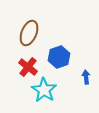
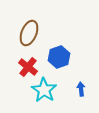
blue arrow: moved 5 px left, 12 px down
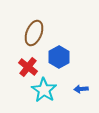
brown ellipse: moved 5 px right
blue hexagon: rotated 10 degrees counterclockwise
blue arrow: rotated 88 degrees counterclockwise
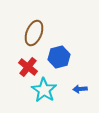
blue hexagon: rotated 15 degrees clockwise
blue arrow: moved 1 px left
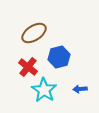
brown ellipse: rotated 35 degrees clockwise
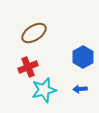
blue hexagon: moved 24 px right; rotated 15 degrees counterclockwise
red cross: rotated 30 degrees clockwise
cyan star: rotated 25 degrees clockwise
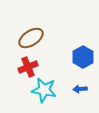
brown ellipse: moved 3 px left, 5 px down
cyan star: rotated 25 degrees clockwise
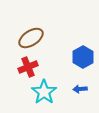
cyan star: moved 2 px down; rotated 25 degrees clockwise
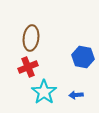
brown ellipse: rotated 50 degrees counterclockwise
blue hexagon: rotated 20 degrees counterclockwise
blue arrow: moved 4 px left, 6 px down
